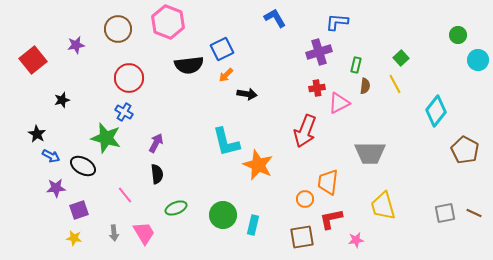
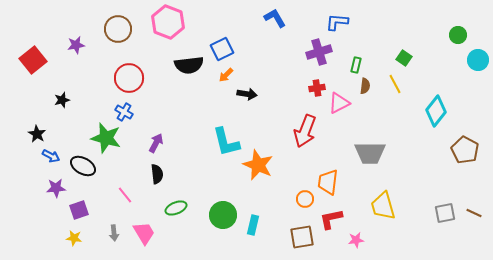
green square at (401, 58): moved 3 px right; rotated 14 degrees counterclockwise
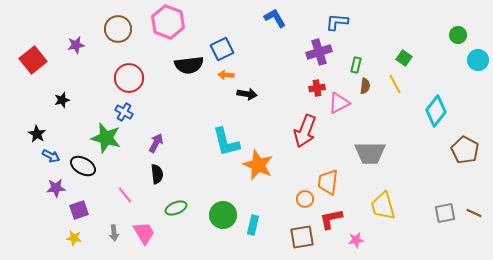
orange arrow at (226, 75): rotated 49 degrees clockwise
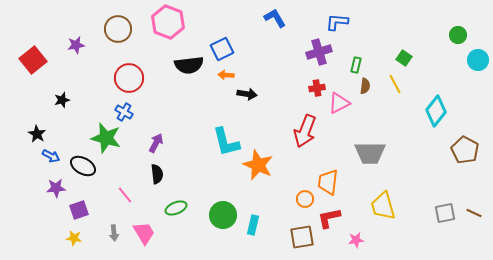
red L-shape at (331, 219): moved 2 px left, 1 px up
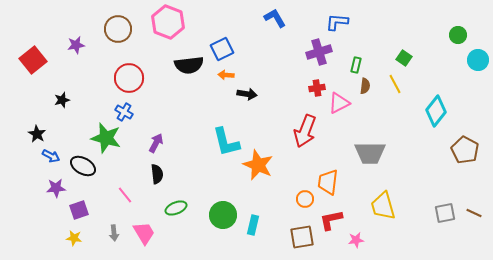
red L-shape at (329, 218): moved 2 px right, 2 px down
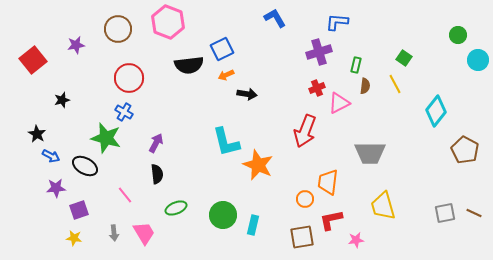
orange arrow at (226, 75): rotated 28 degrees counterclockwise
red cross at (317, 88): rotated 14 degrees counterclockwise
black ellipse at (83, 166): moved 2 px right
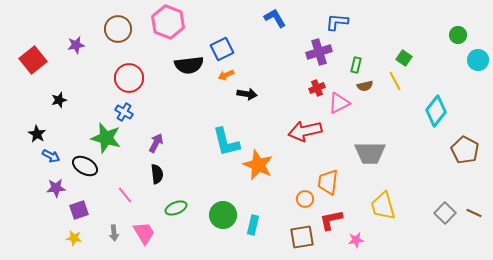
yellow line at (395, 84): moved 3 px up
brown semicircle at (365, 86): rotated 70 degrees clockwise
black star at (62, 100): moved 3 px left
red arrow at (305, 131): rotated 56 degrees clockwise
gray square at (445, 213): rotated 35 degrees counterclockwise
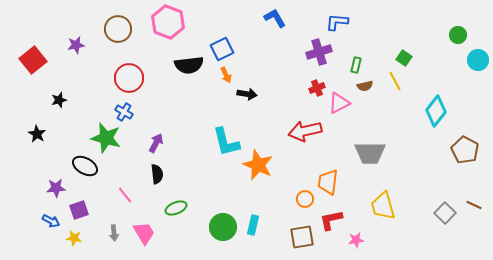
orange arrow at (226, 75): rotated 91 degrees counterclockwise
blue arrow at (51, 156): moved 65 px down
brown line at (474, 213): moved 8 px up
green circle at (223, 215): moved 12 px down
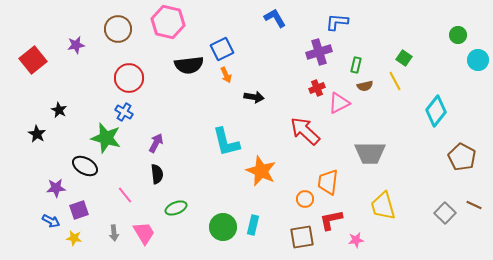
pink hexagon at (168, 22): rotated 8 degrees counterclockwise
black arrow at (247, 94): moved 7 px right, 3 px down
black star at (59, 100): moved 10 px down; rotated 28 degrees counterclockwise
red arrow at (305, 131): rotated 56 degrees clockwise
brown pentagon at (465, 150): moved 3 px left, 7 px down
orange star at (258, 165): moved 3 px right, 6 px down
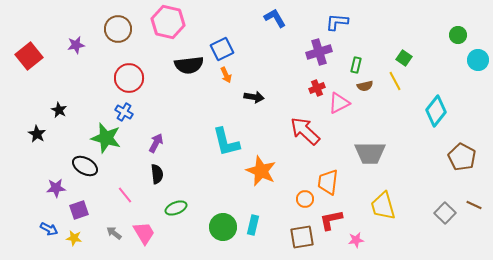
red square at (33, 60): moved 4 px left, 4 px up
blue arrow at (51, 221): moved 2 px left, 8 px down
gray arrow at (114, 233): rotated 133 degrees clockwise
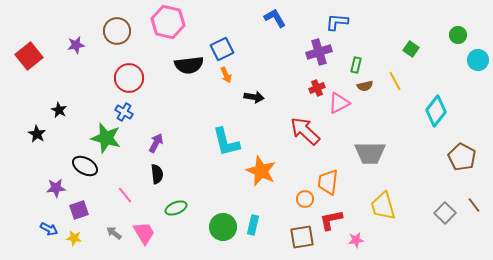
brown circle at (118, 29): moved 1 px left, 2 px down
green square at (404, 58): moved 7 px right, 9 px up
brown line at (474, 205): rotated 28 degrees clockwise
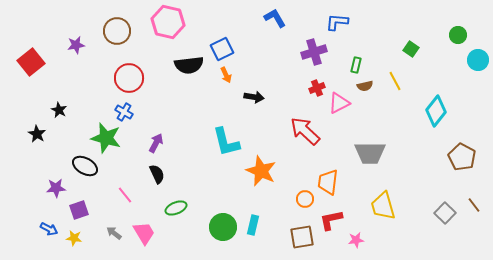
purple cross at (319, 52): moved 5 px left
red square at (29, 56): moved 2 px right, 6 px down
black semicircle at (157, 174): rotated 18 degrees counterclockwise
